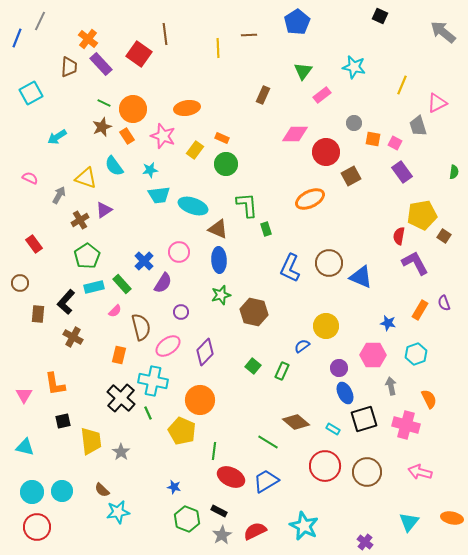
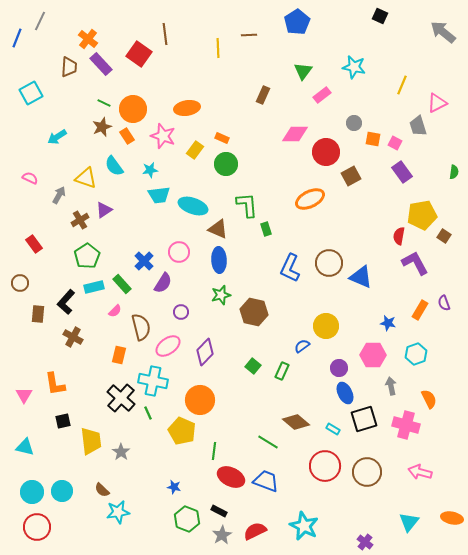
blue trapezoid at (266, 481): rotated 52 degrees clockwise
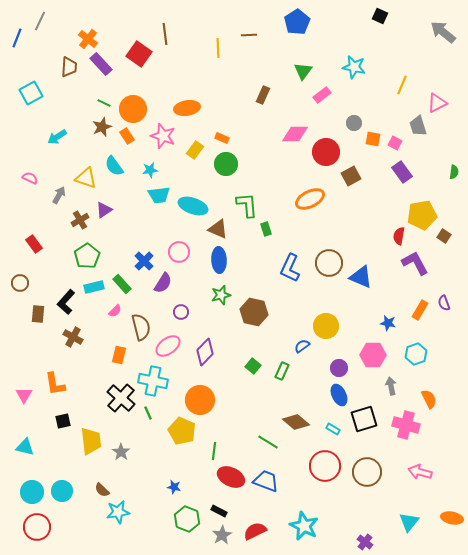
blue ellipse at (345, 393): moved 6 px left, 2 px down
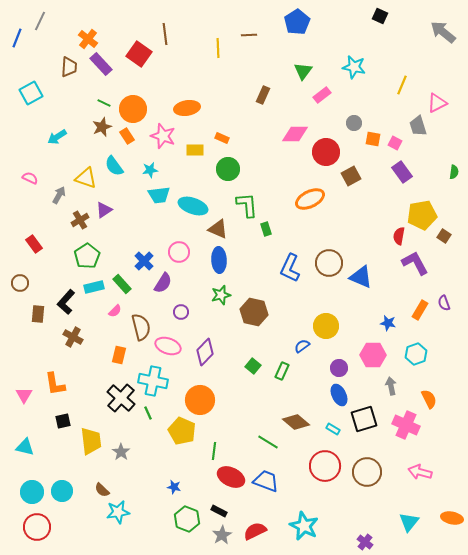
yellow rectangle at (195, 150): rotated 54 degrees clockwise
green circle at (226, 164): moved 2 px right, 5 px down
pink ellipse at (168, 346): rotated 55 degrees clockwise
pink cross at (406, 425): rotated 8 degrees clockwise
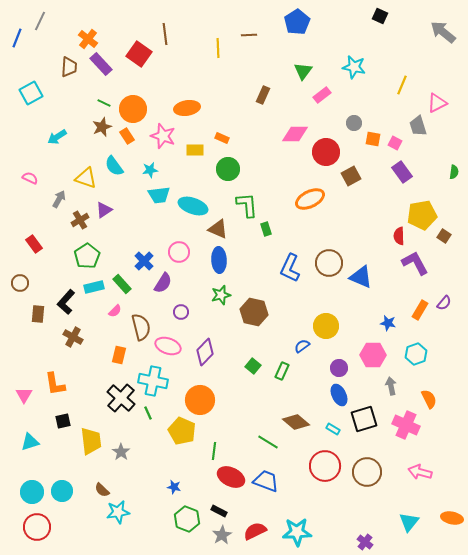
gray arrow at (59, 195): moved 4 px down
red semicircle at (399, 236): rotated 12 degrees counterclockwise
purple semicircle at (444, 303): rotated 119 degrees counterclockwise
cyan triangle at (25, 447): moved 5 px right, 5 px up; rotated 30 degrees counterclockwise
cyan star at (304, 526): moved 7 px left, 6 px down; rotated 28 degrees counterclockwise
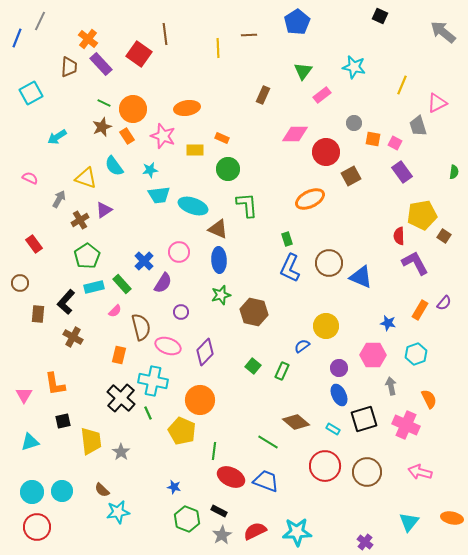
green rectangle at (266, 229): moved 21 px right, 10 px down
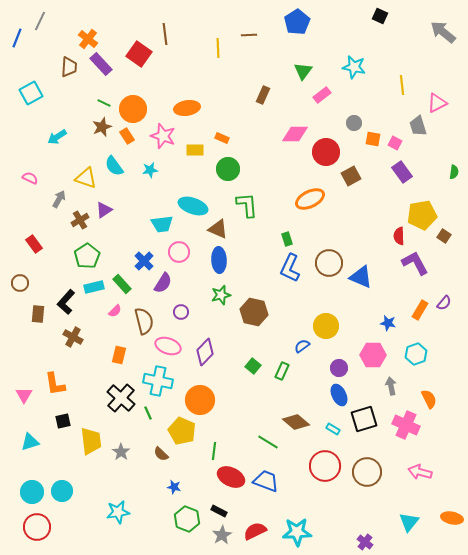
yellow line at (402, 85): rotated 30 degrees counterclockwise
cyan trapezoid at (159, 195): moved 3 px right, 29 px down
brown semicircle at (141, 327): moved 3 px right, 6 px up
cyan cross at (153, 381): moved 5 px right
brown semicircle at (102, 490): moved 59 px right, 36 px up
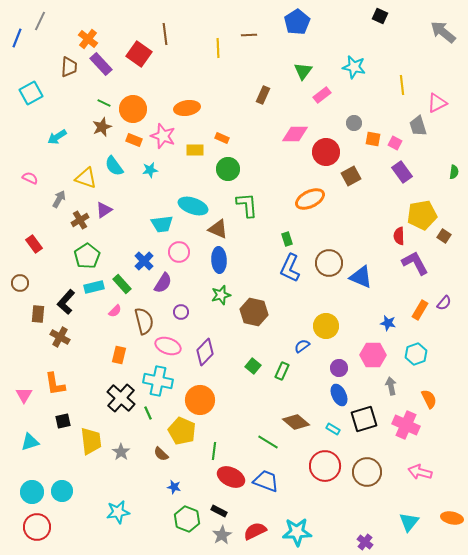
orange rectangle at (127, 136): moved 7 px right, 4 px down; rotated 35 degrees counterclockwise
brown cross at (73, 337): moved 13 px left
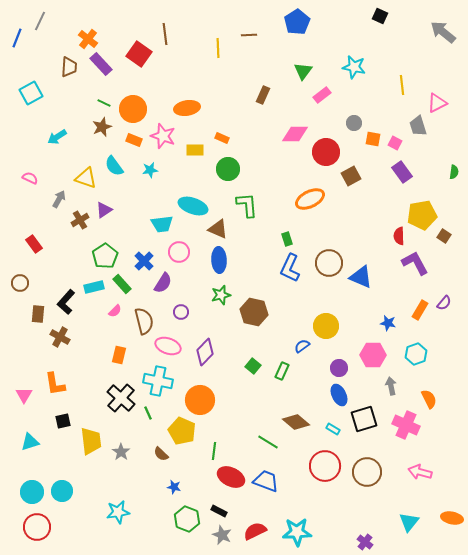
green pentagon at (87, 256): moved 18 px right
gray star at (222, 535): rotated 18 degrees counterclockwise
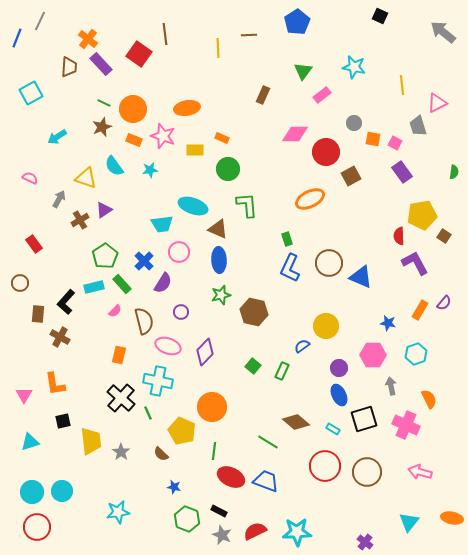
orange circle at (200, 400): moved 12 px right, 7 px down
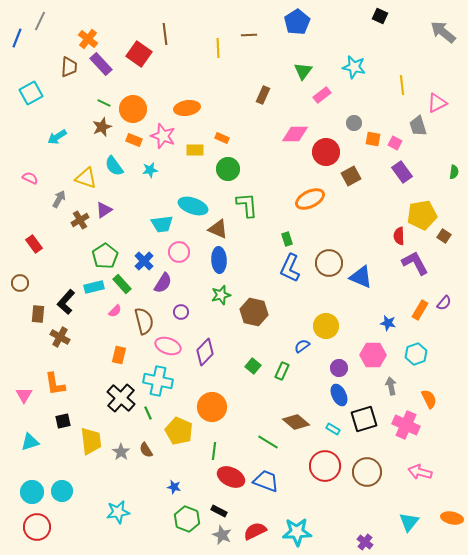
yellow pentagon at (182, 431): moved 3 px left
brown semicircle at (161, 454): moved 15 px left, 4 px up; rotated 14 degrees clockwise
